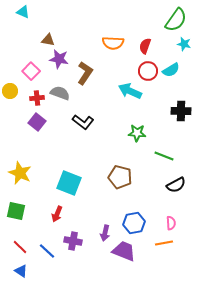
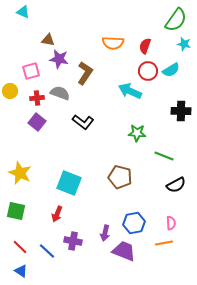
pink square: rotated 30 degrees clockwise
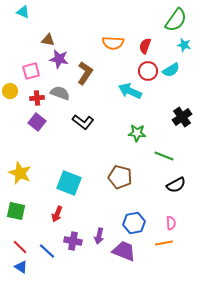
cyan star: moved 1 px down
black cross: moved 1 px right, 6 px down; rotated 36 degrees counterclockwise
purple arrow: moved 6 px left, 3 px down
blue triangle: moved 4 px up
